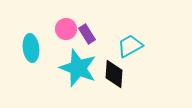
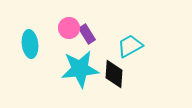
pink circle: moved 3 px right, 1 px up
cyan ellipse: moved 1 px left, 4 px up
cyan star: moved 2 px right, 1 px down; rotated 27 degrees counterclockwise
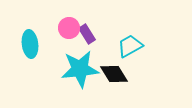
black diamond: rotated 36 degrees counterclockwise
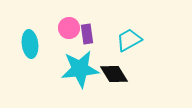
purple rectangle: rotated 24 degrees clockwise
cyan trapezoid: moved 1 px left, 6 px up
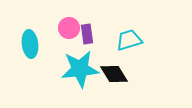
cyan trapezoid: rotated 12 degrees clockwise
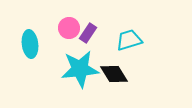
purple rectangle: moved 1 px right, 1 px up; rotated 42 degrees clockwise
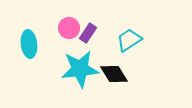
cyan trapezoid: rotated 16 degrees counterclockwise
cyan ellipse: moved 1 px left
